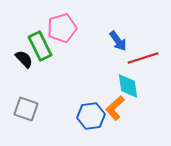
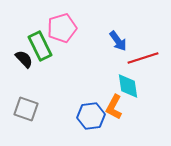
orange L-shape: moved 1 px left, 1 px up; rotated 20 degrees counterclockwise
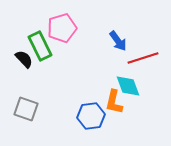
cyan diamond: rotated 12 degrees counterclockwise
orange L-shape: moved 5 px up; rotated 15 degrees counterclockwise
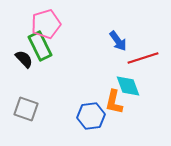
pink pentagon: moved 16 px left, 4 px up
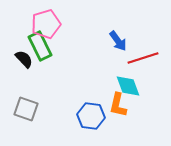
orange L-shape: moved 4 px right, 3 px down
blue hexagon: rotated 16 degrees clockwise
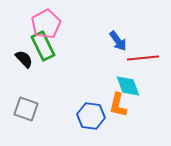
pink pentagon: rotated 12 degrees counterclockwise
green rectangle: moved 3 px right
red line: rotated 12 degrees clockwise
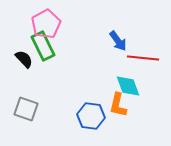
red line: rotated 12 degrees clockwise
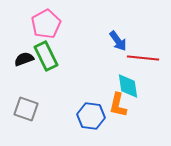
green rectangle: moved 3 px right, 10 px down
black semicircle: rotated 66 degrees counterclockwise
cyan diamond: rotated 12 degrees clockwise
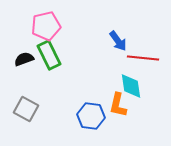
pink pentagon: moved 2 px down; rotated 16 degrees clockwise
green rectangle: moved 3 px right, 1 px up
cyan diamond: moved 3 px right
gray square: rotated 10 degrees clockwise
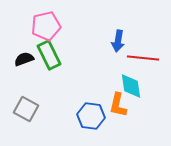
blue arrow: rotated 45 degrees clockwise
